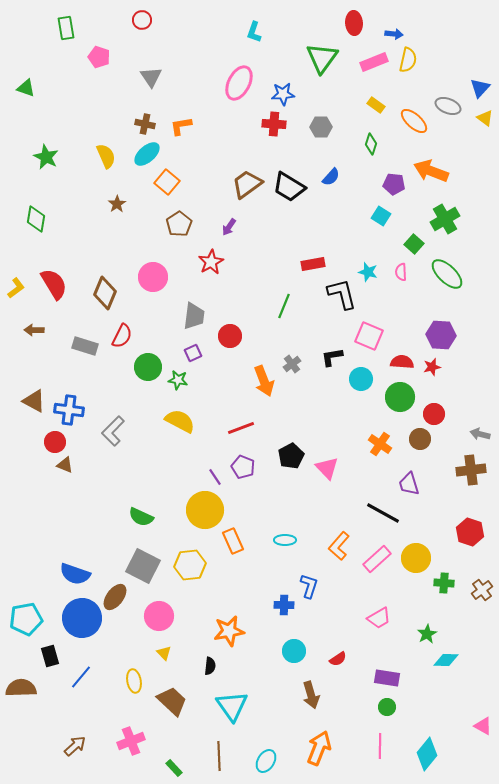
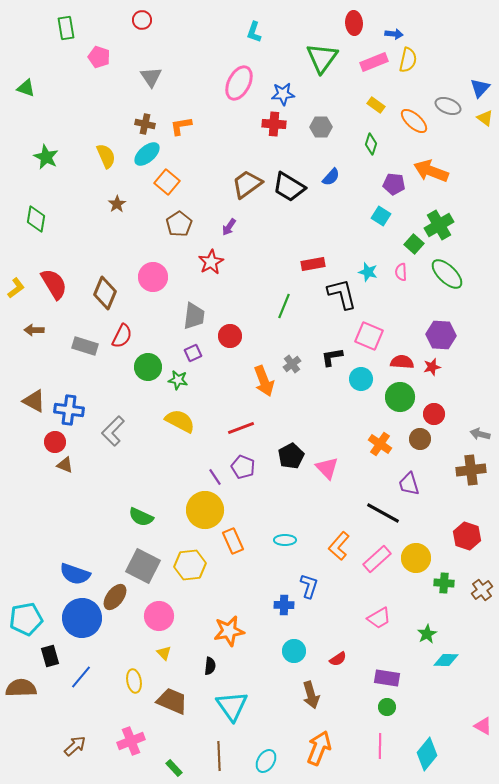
green cross at (445, 219): moved 6 px left, 6 px down
red hexagon at (470, 532): moved 3 px left, 4 px down
brown trapezoid at (172, 701): rotated 20 degrees counterclockwise
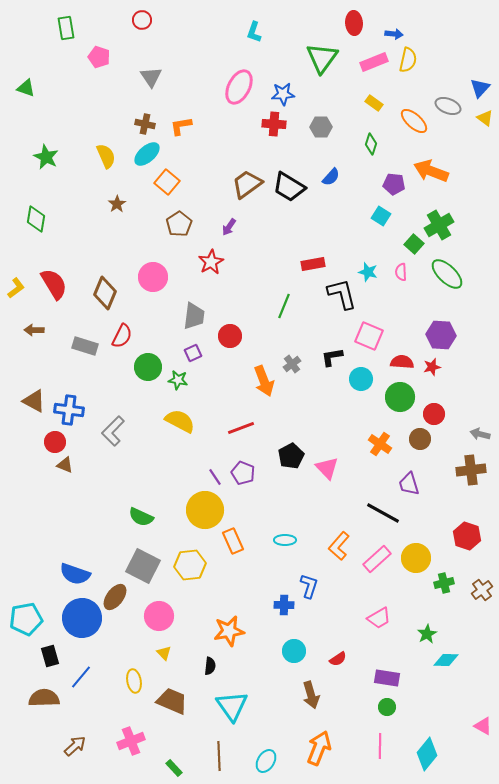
pink ellipse at (239, 83): moved 4 px down
yellow rectangle at (376, 105): moved 2 px left, 2 px up
purple pentagon at (243, 467): moved 6 px down
green cross at (444, 583): rotated 18 degrees counterclockwise
brown semicircle at (21, 688): moved 23 px right, 10 px down
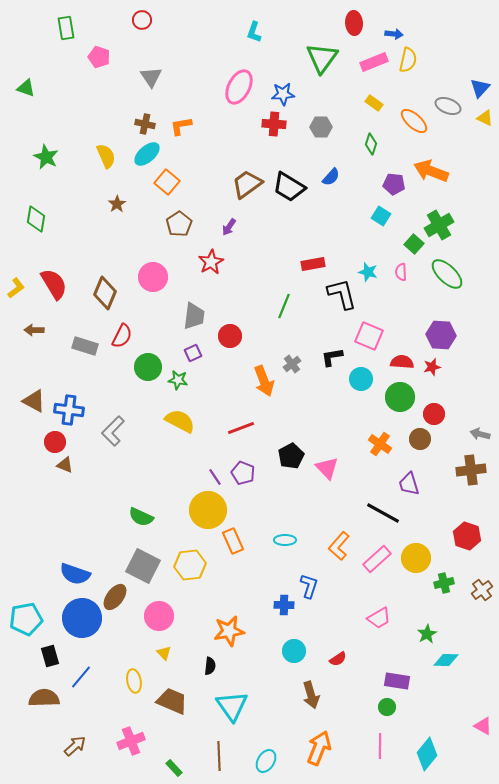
yellow triangle at (485, 118): rotated 12 degrees counterclockwise
yellow circle at (205, 510): moved 3 px right
purple rectangle at (387, 678): moved 10 px right, 3 px down
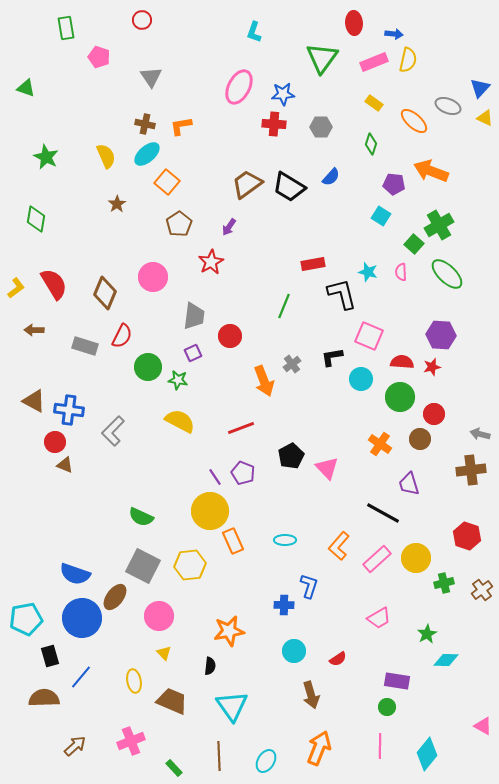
yellow circle at (208, 510): moved 2 px right, 1 px down
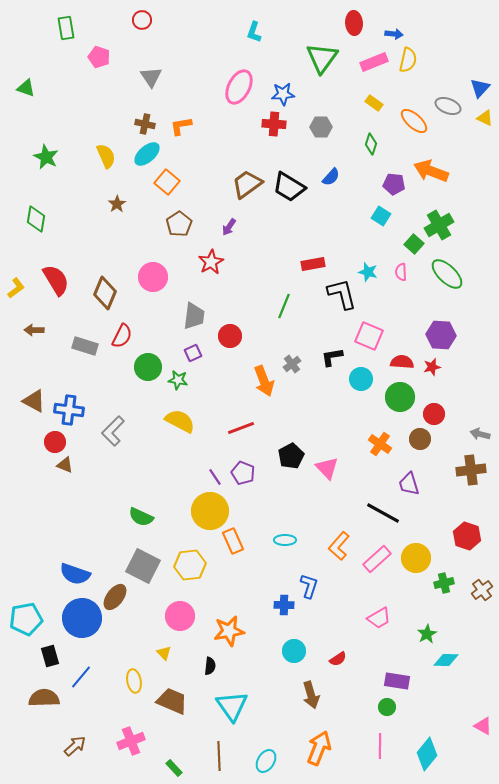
red semicircle at (54, 284): moved 2 px right, 4 px up
pink circle at (159, 616): moved 21 px right
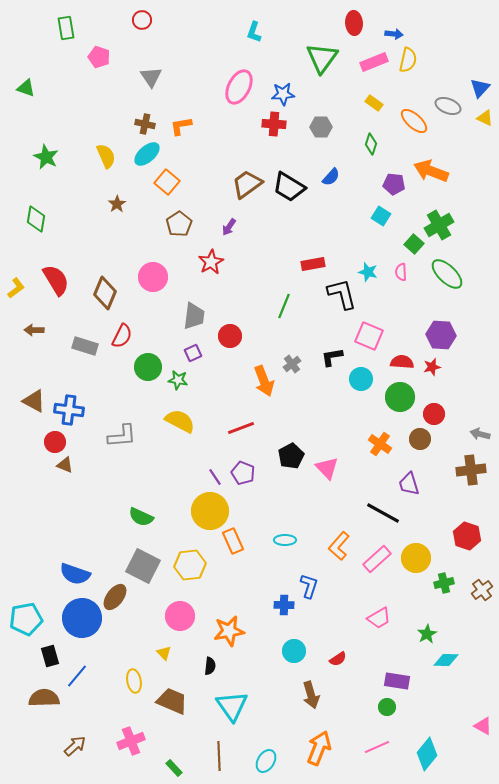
gray L-shape at (113, 431): moved 9 px right, 5 px down; rotated 140 degrees counterclockwise
blue line at (81, 677): moved 4 px left, 1 px up
pink line at (380, 746): moved 3 px left, 1 px down; rotated 65 degrees clockwise
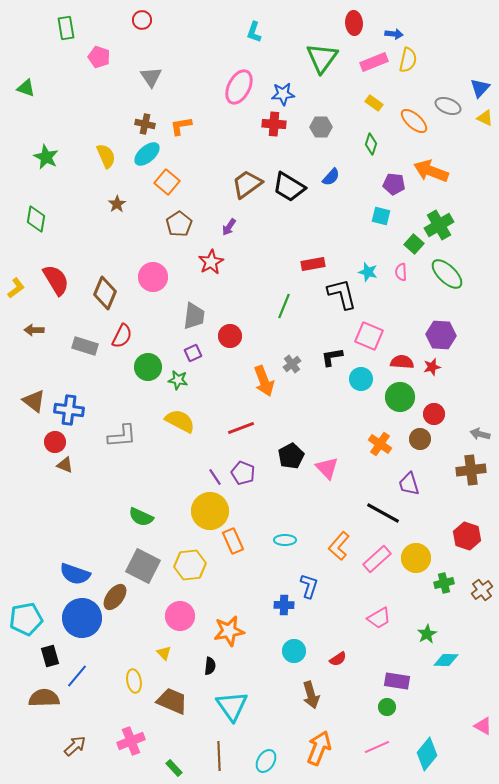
cyan square at (381, 216): rotated 18 degrees counterclockwise
brown triangle at (34, 401): rotated 10 degrees clockwise
